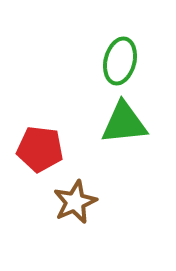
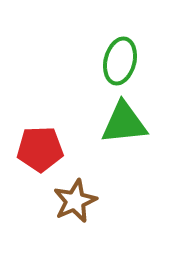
red pentagon: rotated 9 degrees counterclockwise
brown star: moved 1 px up
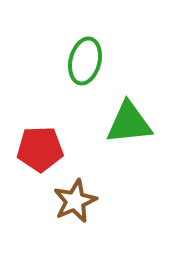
green ellipse: moved 35 px left
green triangle: moved 5 px right
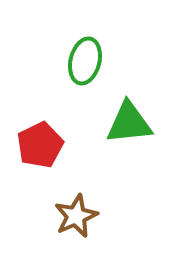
red pentagon: moved 4 px up; rotated 24 degrees counterclockwise
brown star: moved 1 px right, 15 px down
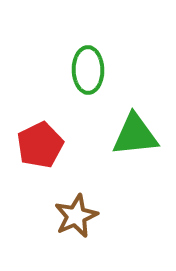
green ellipse: moved 3 px right, 9 px down; rotated 15 degrees counterclockwise
green triangle: moved 6 px right, 12 px down
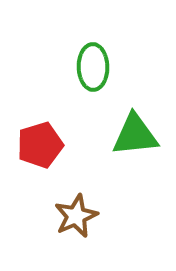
green ellipse: moved 5 px right, 3 px up
red pentagon: rotated 9 degrees clockwise
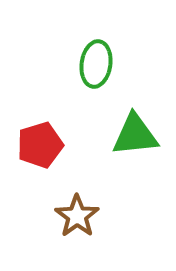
green ellipse: moved 3 px right, 3 px up; rotated 9 degrees clockwise
brown star: moved 1 px right; rotated 12 degrees counterclockwise
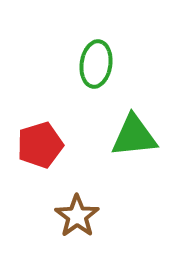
green triangle: moved 1 px left, 1 px down
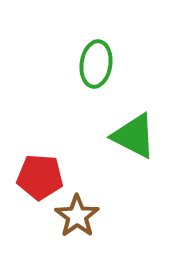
green triangle: rotated 33 degrees clockwise
red pentagon: moved 32 px down; rotated 21 degrees clockwise
